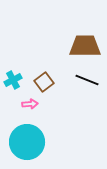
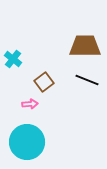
cyan cross: moved 21 px up; rotated 24 degrees counterclockwise
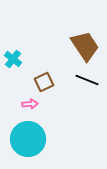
brown trapezoid: rotated 56 degrees clockwise
brown square: rotated 12 degrees clockwise
cyan circle: moved 1 px right, 3 px up
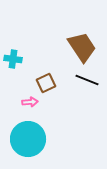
brown trapezoid: moved 3 px left, 1 px down
cyan cross: rotated 30 degrees counterclockwise
brown square: moved 2 px right, 1 px down
pink arrow: moved 2 px up
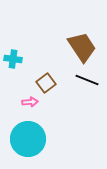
brown square: rotated 12 degrees counterclockwise
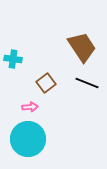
black line: moved 3 px down
pink arrow: moved 5 px down
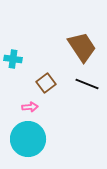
black line: moved 1 px down
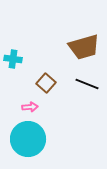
brown trapezoid: moved 2 px right; rotated 108 degrees clockwise
brown square: rotated 12 degrees counterclockwise
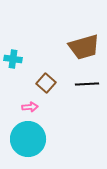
black line: rotated 25 degrees counterclockwise
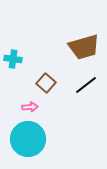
black line: moved 1 px left, 1 px down; rotated 35 degrees counterclockwise
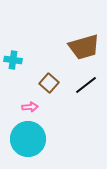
cyan cross: moved 1 px down
brown square: moved 3 px right
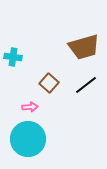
cyan cross: moved 3 px up
